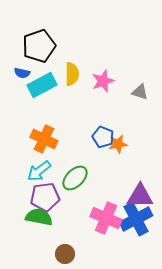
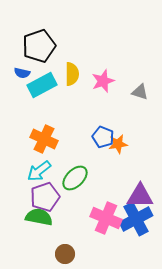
purple pentagon: rotated 12 degrees counterclockwise
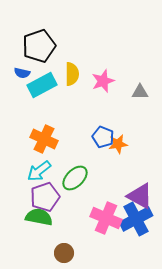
gray triangle: rotated 18 degrees counterclockwise
purple triangle: rotated 28 degrees clockwise
brown circle: moved 1 px left, 1 px up
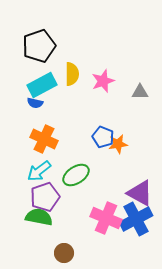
blue semicircle: moved 13 px right, 30 px down
green ellipse: moved 1 px right, 3 px up; rotated 12 degrees clockwise
purple triangle: moved 3 px up
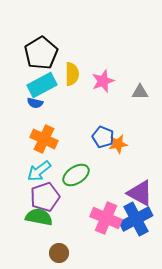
black pentagon: moved 2 px right, 7 px down; rotated 12 degrees counterclockwise
brown circle: moved 5 px left
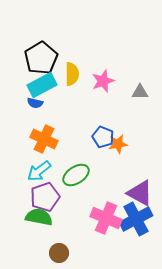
black pentagon: moved 5 px down
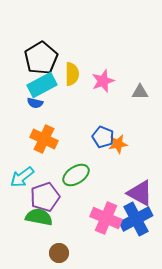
cyan arrow: moved 17 px left, 6 px down
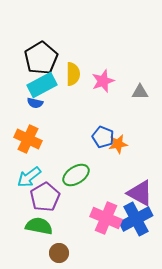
yellow semicircle: moved 1 px right
orange cross: moved 16 px left
cyan arrow: moved 7 px right
purple pentagon: rotated 12 degrees counterclockwise
green semicircle: moved 9 px down
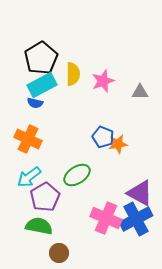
green ellipse: moved 1 px right
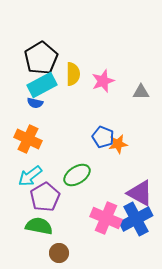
gray triangle: moved 1 px right
cyan arrow: moved 1 px right, 1 px up
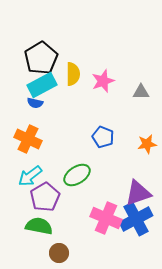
orange star: moved 29 px right
purple triangle: moved 2 px left; rotated 48 degrees counterclockwise
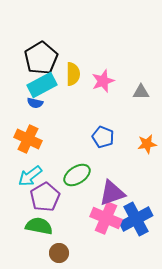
purple triangle: moved 26 px left
